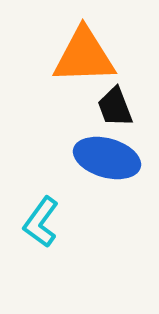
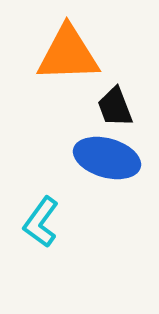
orange triangle: moved 16 px left, 2 px up
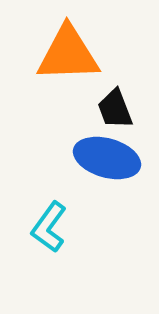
black trapezoid: moved 2 px down
cyan L-shape: moved 8 px right, 5 px down
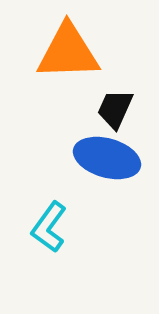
orange triangle: moved 2 px up
black trapezoid: rotated 45 degrees clockwise
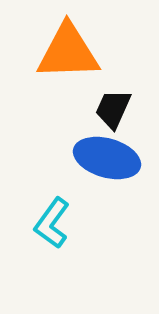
black trapezoid: moved 2 px left
cyan L-shape: moved 3 px right, 4 px up
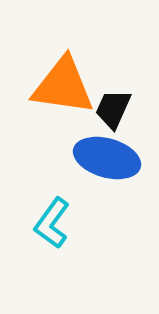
orange triangle: moved 5 px left, 34 px down; rotated 10 degrees clockwise
